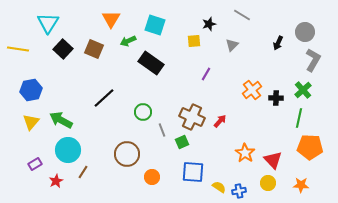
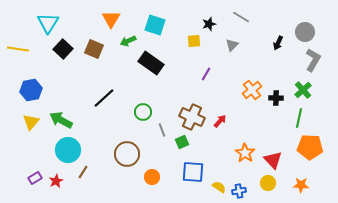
gray line at (242, 15): moved 1 px left, 2 px down
purple rectangle at (35, 164): moved 14 px down
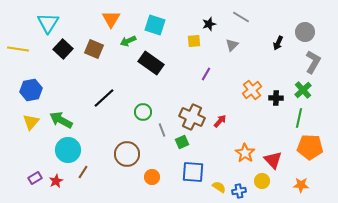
gray L-shape at (313, 60): moved 2 px down
yellow circle at (268, 183): moved 6 px left, 2 px up
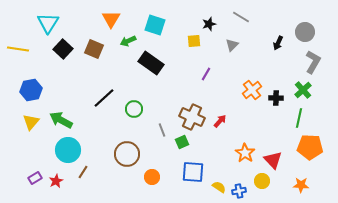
green circle at (143, 112): moved 9 px left, 3 px up
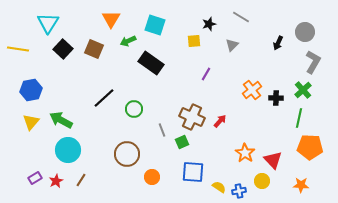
brown line at (83, 172): moved 2 px left, 8 px down
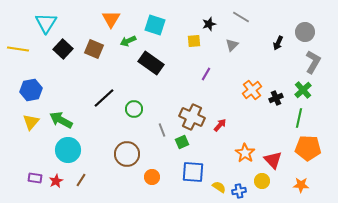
cyan triangle at (48, 23): moved 2 px left
black cross at (276, 98): rotated 24 degrees counterclockwise
red arrow at (220, 121): moved 4 px down
orange pentagon at (310, 147): moved 2 px left, 1 px down
purple rectangle at (35, 178): rotated 40 degrees clockwise
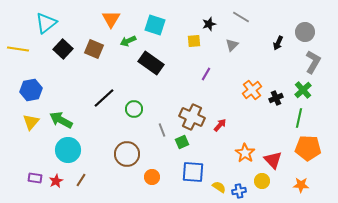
cyan triangle at (46, 23): rotated 20 degrees clockwise
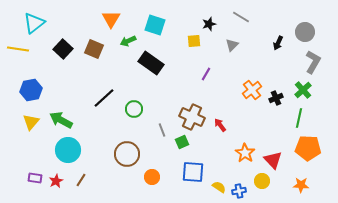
cyan triangle at (46, 23): moved 12 px left
red arrow at (220, 125): rotated 80 degrees counterclockwise
